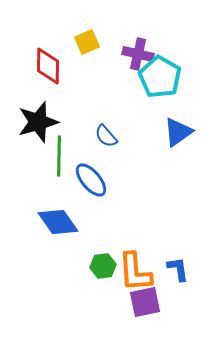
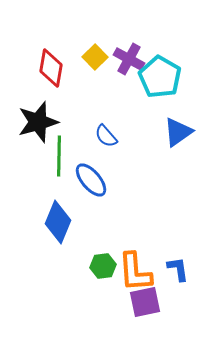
yellow square: moved 8 px right, 15 px down; rotated 20 degrees counterclockwise
purple cross: moved 9 px left, 5 px down; rotated 16 degrees clockwise
red diamond: moved 3 px right, 2 px down; rotated 9 degrees clockwise
blue diamond: rotated 57 degrees clockwise
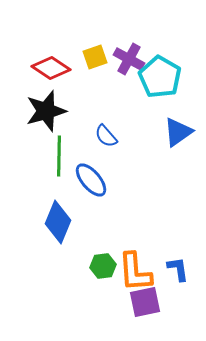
yellow square: rotated 25 degrees clockwise
red diamond: rotated 66 degrees counterclockwise
black star: moved 8 px right, 11 px up
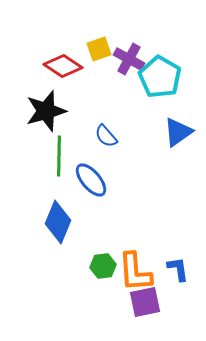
yellow square: moved 4 px right, 8 px up
red diamond: moved 12 px right, 2 px up
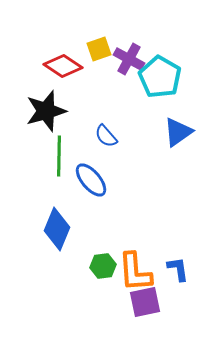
blue diamond: moved 1 px left, 7 px down
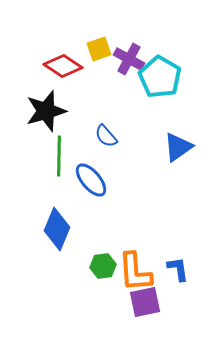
blue triangle: moved 15 px down
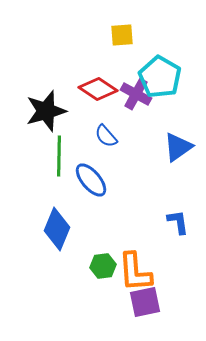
yellow square: moved 23 px right, 14 px up; rotated 15 degrees clockwise
purple cross: moved 7 px right, 35 px down
red diamond: moved 35 px right, 23 px down
blue L-shape: moved 47 px up
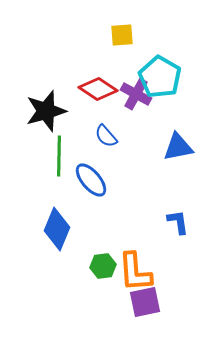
blue triangle: rotated 24 degrees clockwise
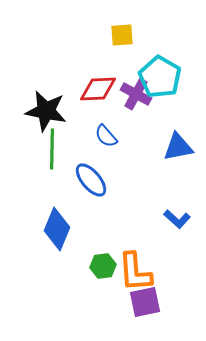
red diamond: rotated 36 degrees counterclockwise
black star: rotated 27 degrees clockwise
green line: moved 7 px left, 7 px up
blue L-shape: moved 1 px left, 3 px up; rotated 140 degrees clockwise
